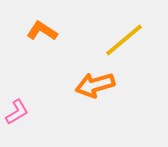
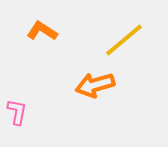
pink L-shape: rotated 48 degrees counterclockwise
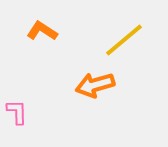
pink L-shape: rotated 12 degrees counterclockwise
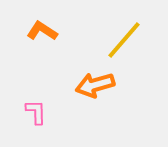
yellow line: rotated 9 degrees counterclockwise
pink L-shape: moved 19 px right
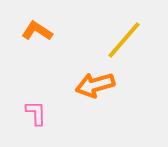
orange L-shape: moved 5 px left
pink L-shape: moved 1 px down
